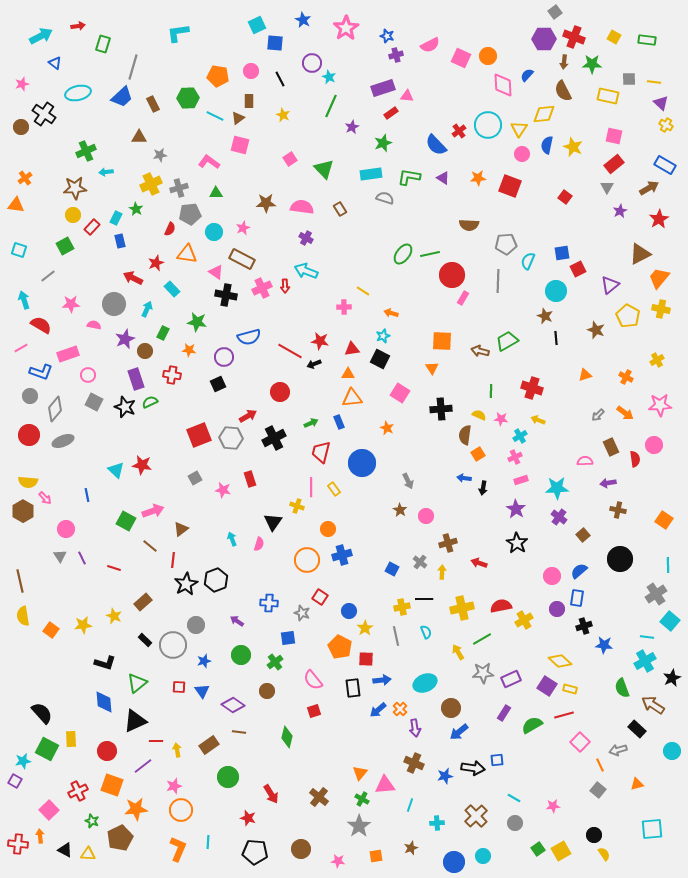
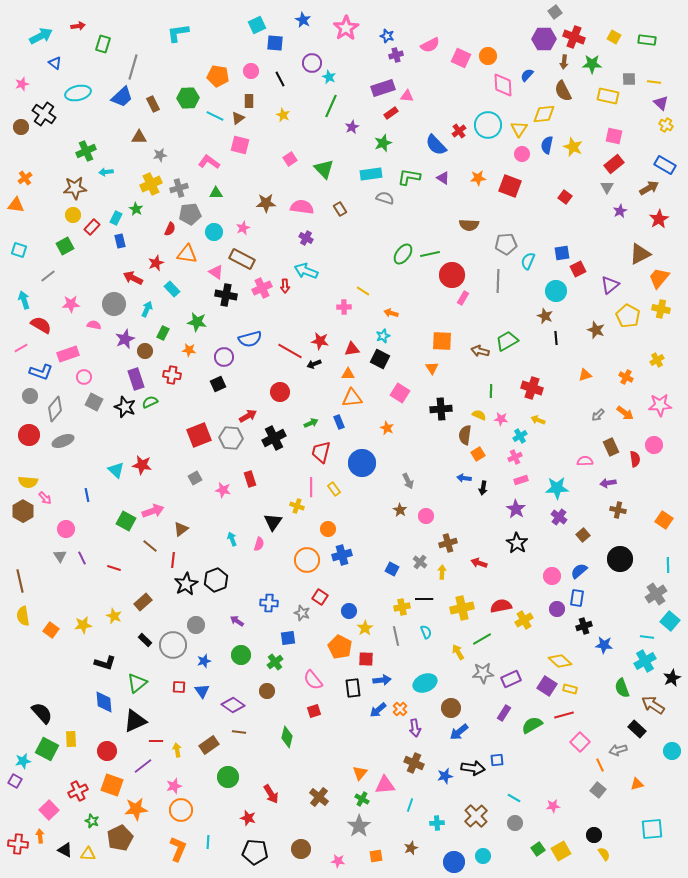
blue semicircle at (249, 337): moved 1 px right, 2 px down
pink circle at (88, 375): moved 4 px left, 2 px down
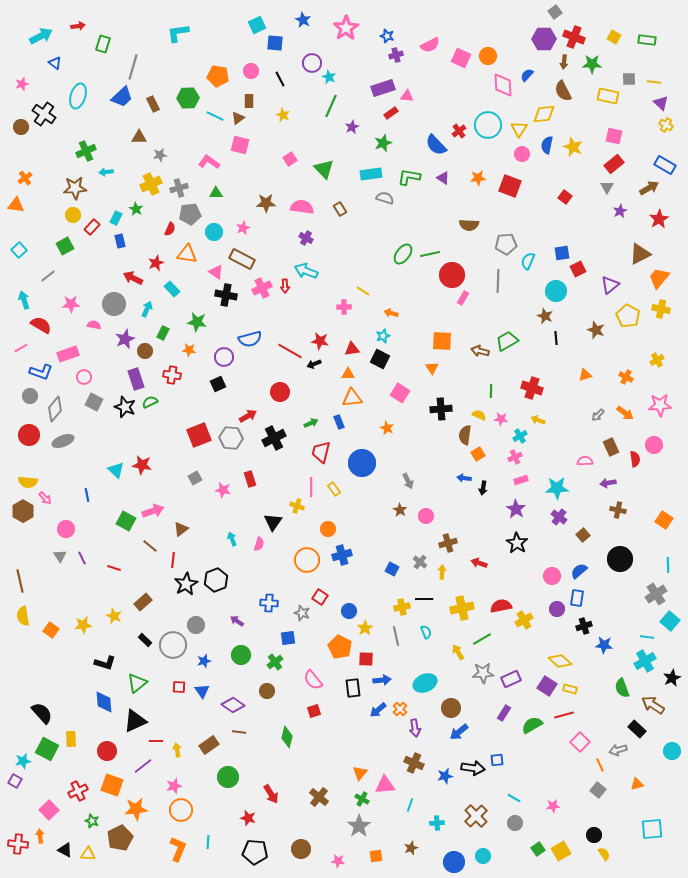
cyan ellipse at (78, 93): moved 3 px down; rotated 60 degrees counterclockwise
cyan square at (19, 250): rotated 28 degrees clockwise
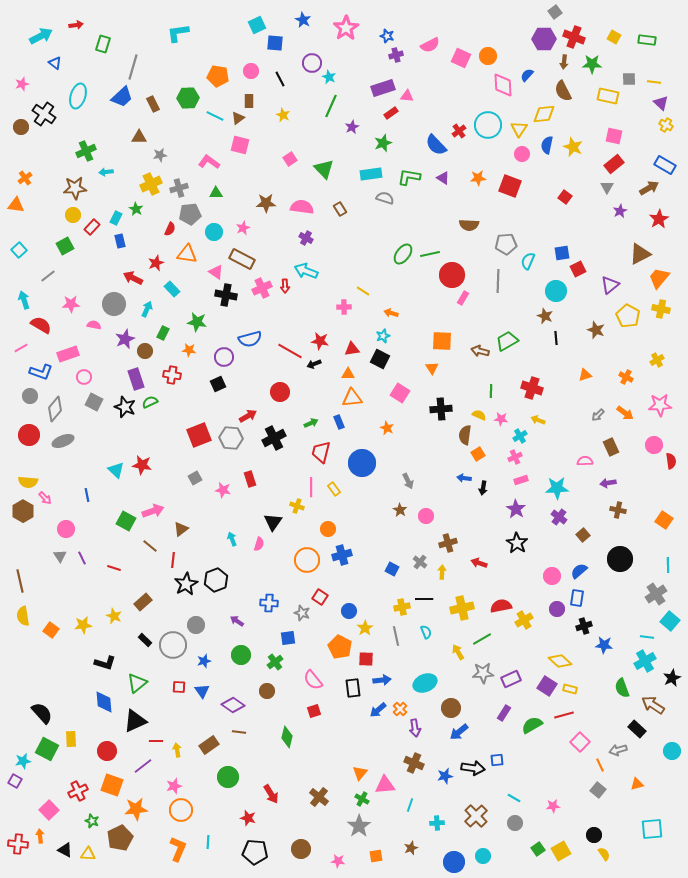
red arrow at (78, 26): moved 2 px left, 1 px up
red semicircle at (635, 459): moved 36 px right, 2 px down
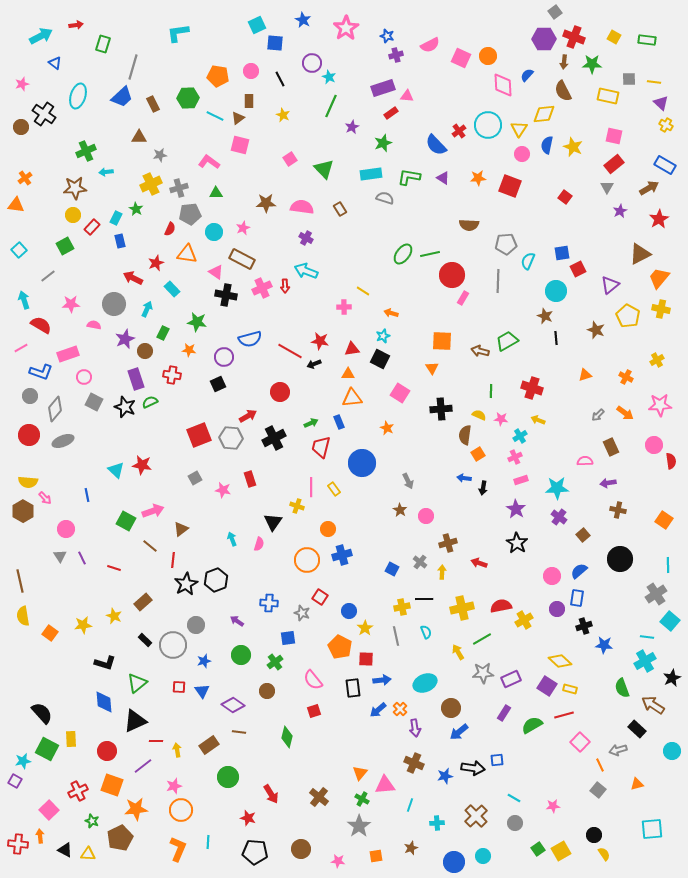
red trapezoid at (321, 452): moved 5 px up
orange square at (51, 630): moved 1 px left, 3 px down
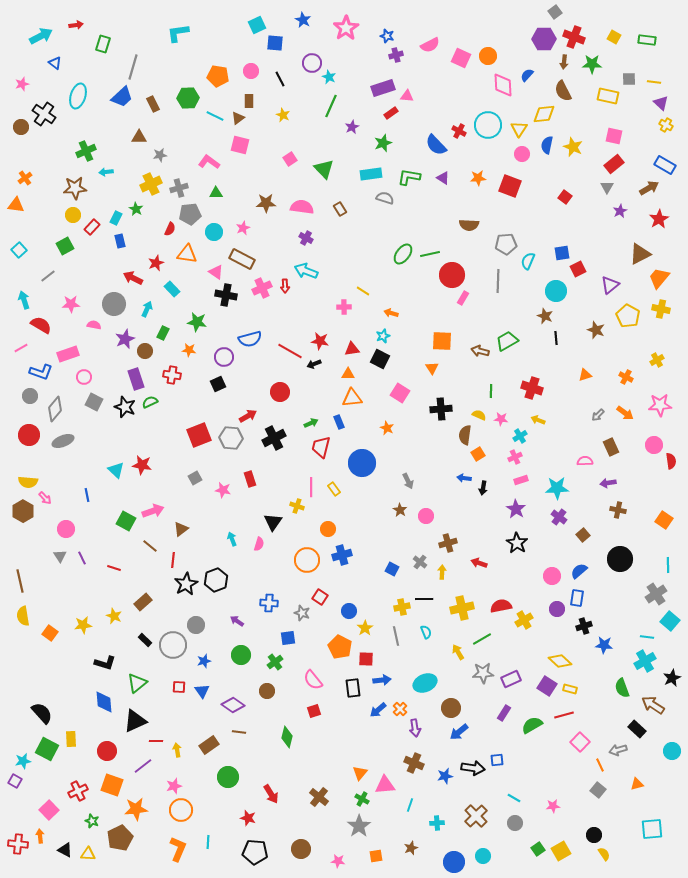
red cross at (459, 131): rotated 24 degrees counterclockwise
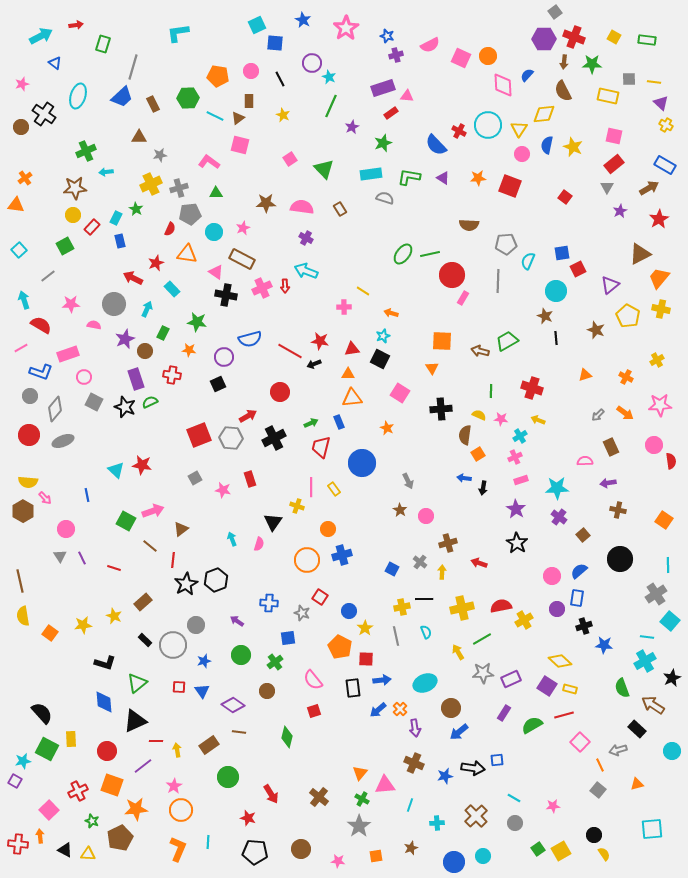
pink star at (174, 786): rotated 14 degrees counterclockwise
